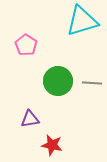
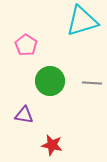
green circle: moved 8 px left
purple triangle: moved 6 px left, 4 px up; rotated 18 degrees clockwise
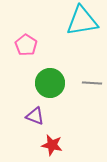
cyan triangle: rotated 8 degrees clockwise
green circle: moved 2 px down
purple triangle: moved 11 px right, 1 px down; rotated 12 degrees clockwise
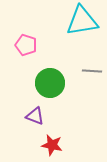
pink pentagon: rotated 15 degrees counterclockwise
gray line: moved 12 px up
